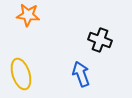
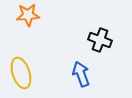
orange star: rotated 10 degrees counterclockwise
yellow ellipse: moved 1 px up
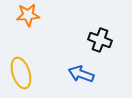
blue arrow: rotated 50 degrees counterclockwise
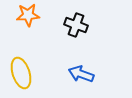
black cross: moved 24 px left, 15 px up
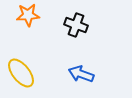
yellow ellipse: rotated 20 degrees counterclockwise
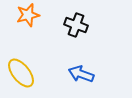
orange star: rotated 10 degrees counterclockwise
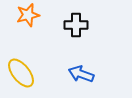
black cross: rotated 20 degrees counterclockwise
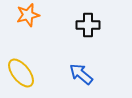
black cross: moved 12 px right
blue arrow: rotated 20 degrees clockwise
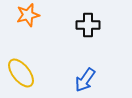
blue arrow: moved 4 px right, 6 px down; rotated 95 degrees counterclockwise
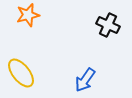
black cross: moved 20 px right; rotated 25 degrees clockwise
